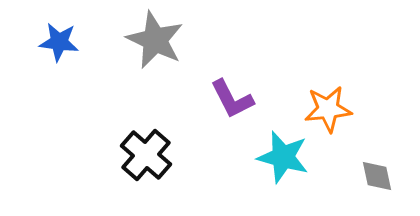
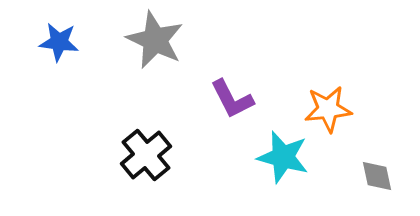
black cross: rotated 9 degrees clockwise
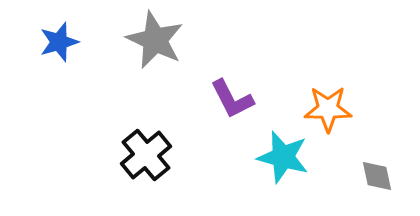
blue star: rotated 24 degrees counterclockwise
orange star: rotated 6 degrees clockwise
